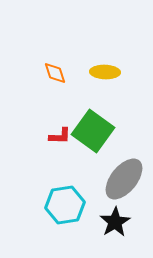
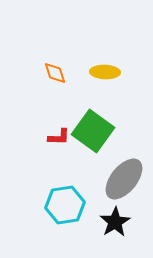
red L-shape: moved 1 px left, 1 px down
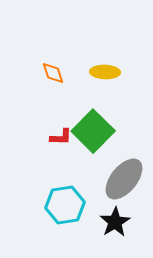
orange diamond: moved 2 px left
green square: rotated 9 degrees clockwise
red L-shape: moved 2 px right
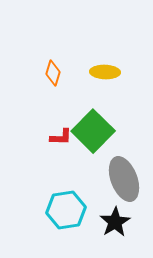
orange diamond: rotated 35 degrees clockwise
gray ellipse: rotated 60 degrees counterclockwise
cyan hexagon: moved 1 px right, 5 px down
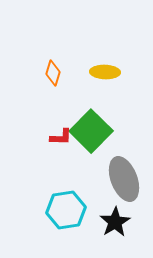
green square: moved 2 px left
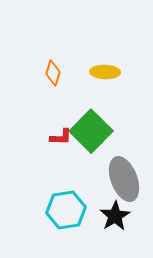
black star: moved 6 px up
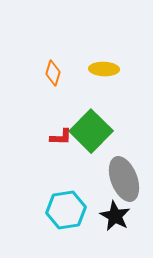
yellow ellipse: moved 1 px left, 3 px up
black star: rotated 12 degrees counterclockwise
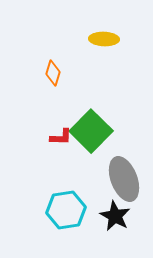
yellow ellipse: moved 30 px up
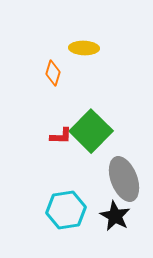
yellow ellipse: moved 20 px left, 9 px down
red L-shape: moved 1 px up
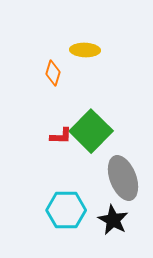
yellow ellipse: moved 1 px right, 2 px down
gray ellipse: moved 1 px left, 1 px up
cyan hexagon: rotated 9 degrees clockwise
black star: moved 2 px left, 4 px down
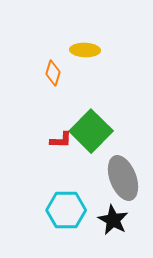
red L-shape: moved 4 px down
